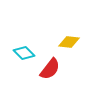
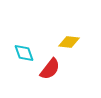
cyan diamond: rotated 25 degrees clockwise
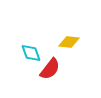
cyan diamond: moved 7 px right
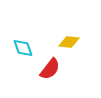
cyan diamond: moved 8 px left, 5 px up
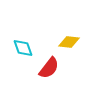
red semicircle: moved 1 px left, 1 px up
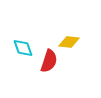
red semicircle: moved 7 px up; rotated 20 degrees counterclockwise
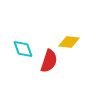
cyan diamond: moved 1 px down
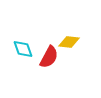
red semicircle: moved 4 px up; rotated 10 degrees clockwise
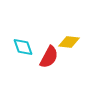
cyan diamond: moved 2 px up
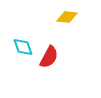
yellow diamond: moved 2 px left, 25 px up
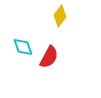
yellow diamond: moved 7 px left, 1 px up; rotated 60 degrees counterclockwise
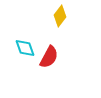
cyan diamond: moved 2 px right, 1 px down
